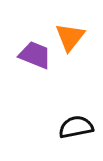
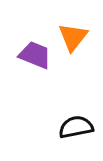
orange triangle: moved 3 px right
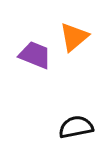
orange triangle: moved 1 px right; rotated 12 degrees clockwise
